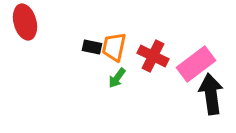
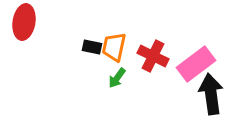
red ellipse: moved 1 px left; rotated 24 degrees clockwise
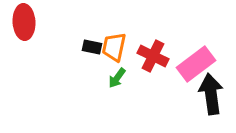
red ellipse: rotated 12 degrees counterclockwise
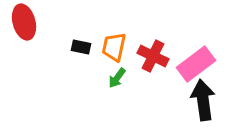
red ellipse: rotated 12 degrees counterclockwise
black rectangle: moved 11 px left
black arrow: moved 8 px left, 6 px down
